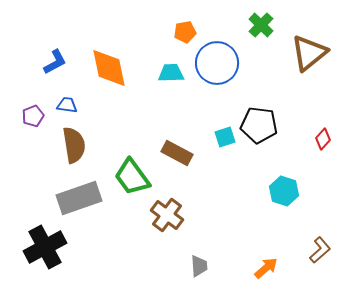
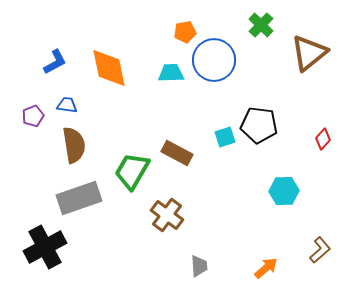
blue circle: moved 3 px left, 3 px up
green trapezoid: moved 6 px up; rotated 66 degrees clockwise
cyan hexagon: rotated 20 degrees counterclockwise
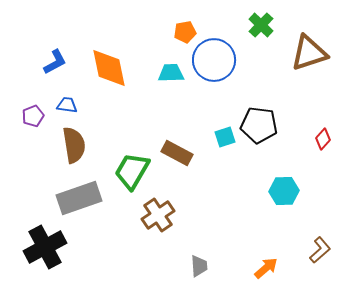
brown triangle: rotated 21 degrees clockwise
brown cross: moved 9 px left; rotated 20 degrees clockwise
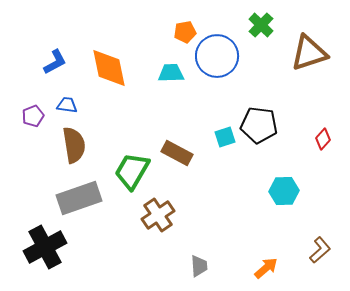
blue circle: moved 3 px right, 4 px up
